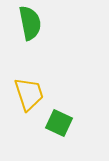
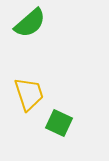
green semicircle: rotated 60 degrees clockwise
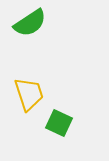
green semicircle: rotated 8 degrees clockwise
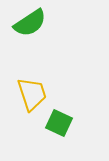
yellow trapezoid: moved 3 px right
